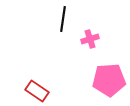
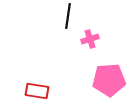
black line: moved 5 px right, 3 px up
red rectangle: rotated 25 degrees counterclockwise
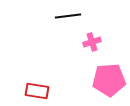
black line: rotated 75 degrees clockwise
pink cross: moved 2 px right, 3 px down
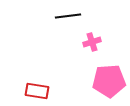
pink pentagon: moved 1 px down
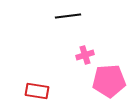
pink cross: moved 7 px left, 13 px down
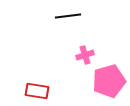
pink pentagon: rotated 12 degrees counterclockwise
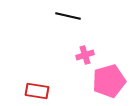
black line: rotated 20 degrees clockwise
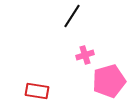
black line: moved 4 px right; rotated 70 degrees counterclockwise
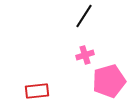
black line: moved 12 px right
red rectangle: rotated 15 degrees counterclockwise
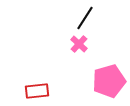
black line: moved 1 px right, 2 px down
pink cross: moved 6 px left, 11 px up; rotated 30 degrees counterclockwise
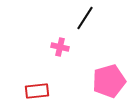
pink cross: moved 19 px left, 3 px down; rotated 30 degrees counterclockwise
